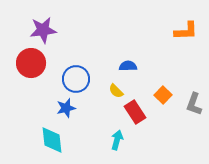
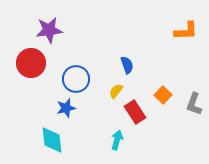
purple star: moved 6 px right
blue semicircle: moved 1 px left, 1 px up; rotated 72 degrees clockwise
yellow semicircle: rotated 84 degrees clockwise
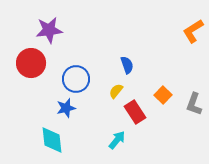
orange L-shape: moved 7 px right; rotated 150 degrees clockwise
cyan arrow: rotated 24 degrees clockwise
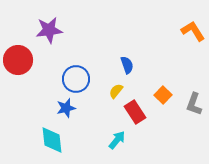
orange L-shape: rotated 90 degrees clockwise
red circle: moved 13 px left, 3 px up
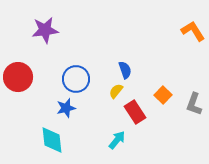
purple star: moved 4 px left
red circle: moved 17 px down
blue semicircle: moved 2 px left, 5 px down
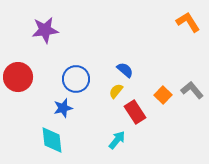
orange L-shape: moved 5 px left, 9 px up
blue semicircle: rotated 30 degrees counterclockwise
gray L-shape: moved 2 px left, 14 px up; rotated 120 degrees clockwise
blue star: moved 3 px left
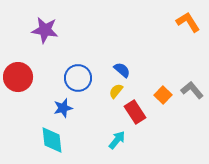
purple star: rotated 16 degrees clockwise
blue semicircle: moved 3 px left
blue circle: moved 2 px right, 1 px up
